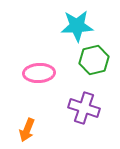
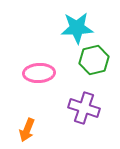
cyan star: moved 2 px down
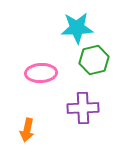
pink ellipse: moved 2 px right
purple cross: moved 1 px left; rotated 20 degrees counterclockwise
orange arrow: rotated 10 degrees counterclockwise
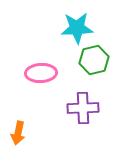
orange arrow: moved 9 px left, 3 px down
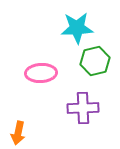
green hexagon: moved 1 px right, 1 px down
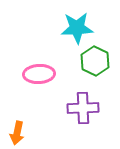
green hexagon: rotated 20 degrees counterclockwise
pink ellipse: moved 2 px left, 1 px down
orange arrow: moved 1 px left
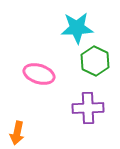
pink ellipse: rotated 20 degrees clockwise
purple cross: moved 5 px right
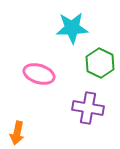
cyan star: moved 5 px left
green hexagon: moved 5 px right, 2 px down
purple cross: rotated 12 degrees clockwise
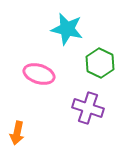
cyan star: moved 5 px left, 1 px down; rotated 16 degrees clockwise
purple cross: rotated 8 degrees clockwise
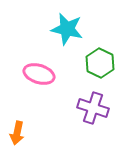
purple cross: moved 5 px right
